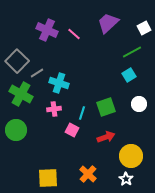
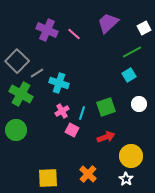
pink cross: moved 8 px right, 2 px down; rotated 24 degrees counterclockwise
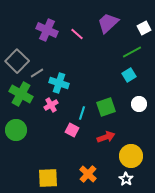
pink line: moved 3 px right
pink cross: moved 11 px left, 6 px up
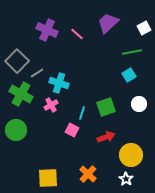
green line: rotated 18 degrees clockwise
yellow circle: moved 1 px up
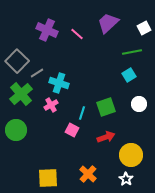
green cross: rotated 20 degrees clockwise
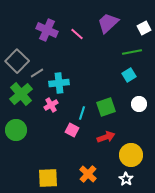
cyan cross: rotated 24 degrees counterclockwise
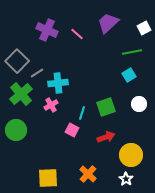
cyan cross: moved 1 px left
